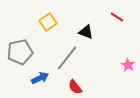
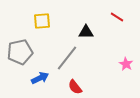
yellow square: moved 6 px left, 1 px up; rotated 30 degrees clockwise
black triangle: rotated 21 degrees counterclockwise
pink star: moved 2 px left, 1 px up
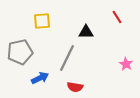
red line: rotated 24 degrees clockwise
gray line: rotated 12 degrees counterclockwise
red semicircle: rotated 42 degrees counterclockwise
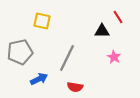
red line: moved 1 px right
yellow square: rotated 18 degrees clockwise
black triangle: moved 16 px right, 1 px up
pink star: moved 12 px left, 7 px up
blue arrow: moved 1 px left, 1 px down
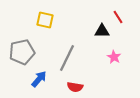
yellow square: moved 3 px right, 1 px up
gray pentagon: moved 2 px right
blue arrow: rotated 24 degrees counterclockwise
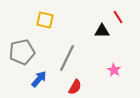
pink star: moved 13 px down
red semicircle: rotated 70 degrees counterclockwise
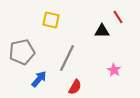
yellow square: moved 6 px right
